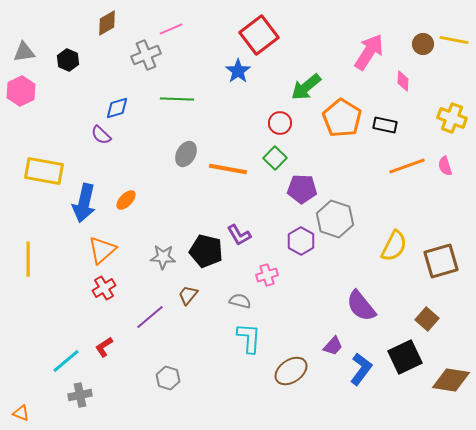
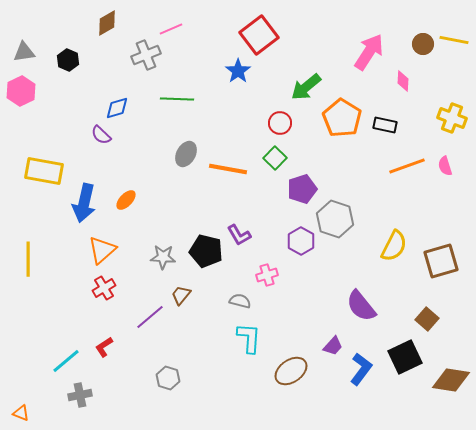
purple pentagon at (302, 189): rotated 20 degrees counterclockwise
brown trapezoid at (188, 295): moved 7 px left
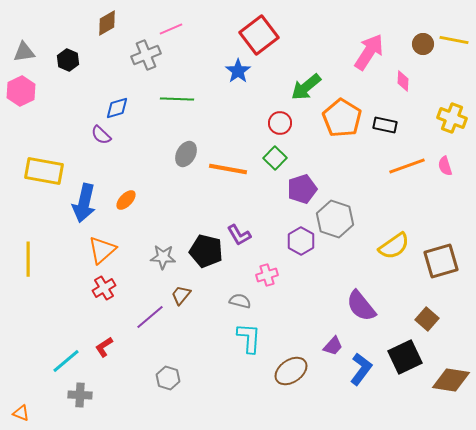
yellow semicircle at (394, 246): rotated 28 degrees clockwise
gray cross at (80, 395): rotated 15 degrees clockwise
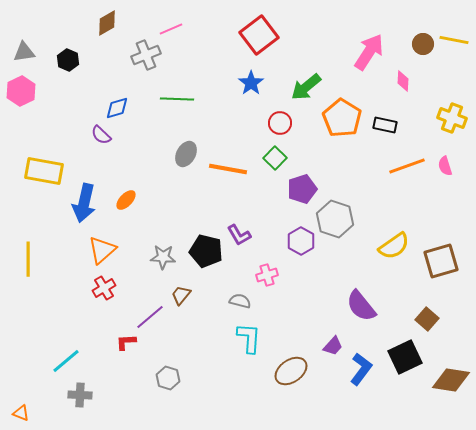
blue star at (238, 71): moved 13 px right, 12 px down
red L-shape at (104, 347): moved 22 px right, 5 px up; rotated 30 degrees clockwise
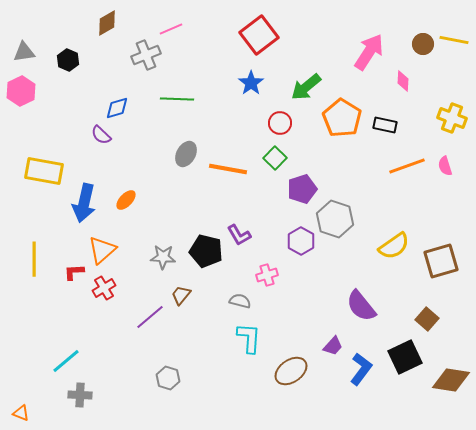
yellow line at (28, 259): moved 6 px right
red L-shape at (126, 342): moved 52 px left, 70 px up
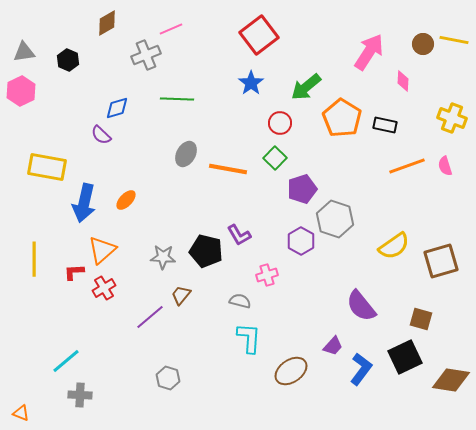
yellow rectangle at (44, 171): moved 3 px right, 4 px up
brown square at (427, 319): moved 6 px left; rotated 25 degrees counterclockwise
